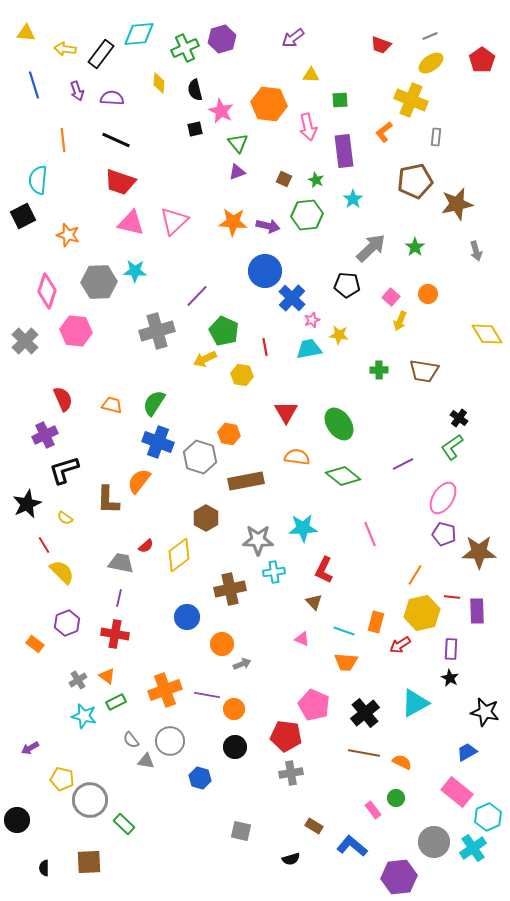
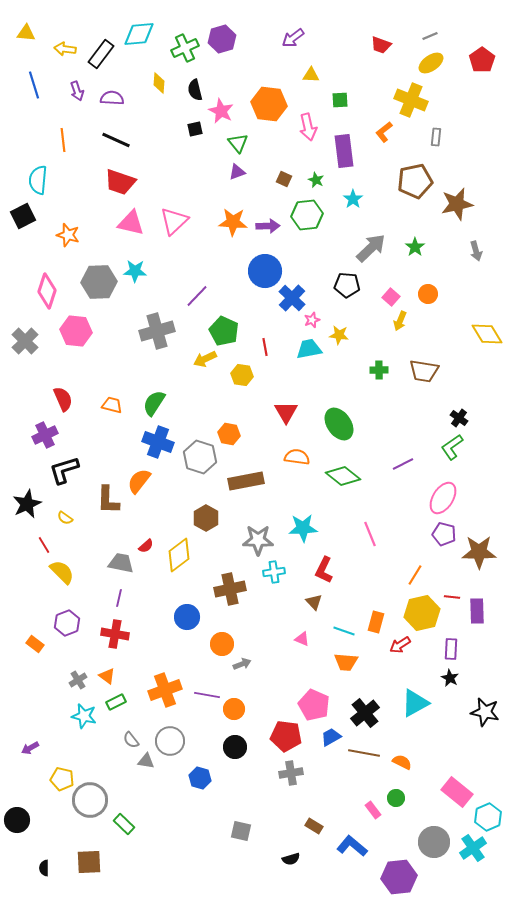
purple arrow at (268, 226): rotated 15 degrees counterclockwise
blue trapezoid at (467, 752): moved 136 px left, 15 px up
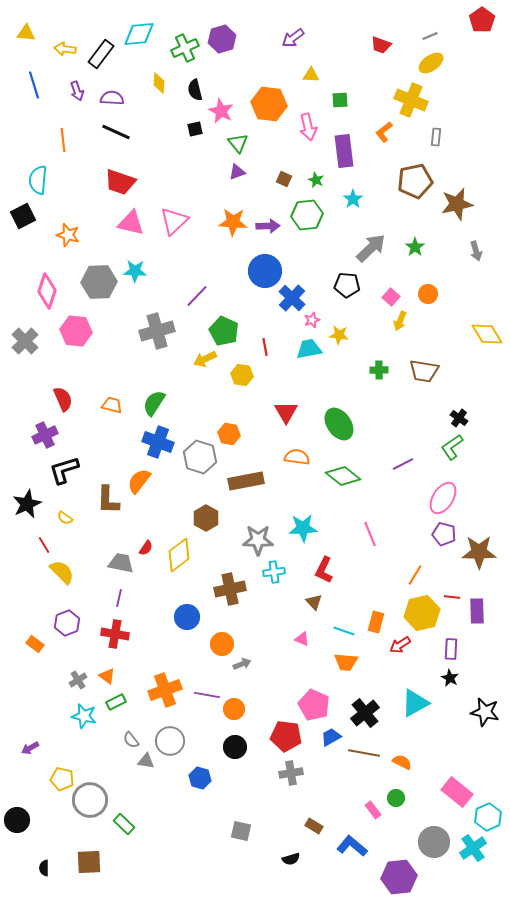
red pentagon at (482, 60): moved 40 px up
black line at (116, 140): moved 8 px up
red semicircle at (146, 546): moved 2 px down; rotated 14 degrees counterclockwise
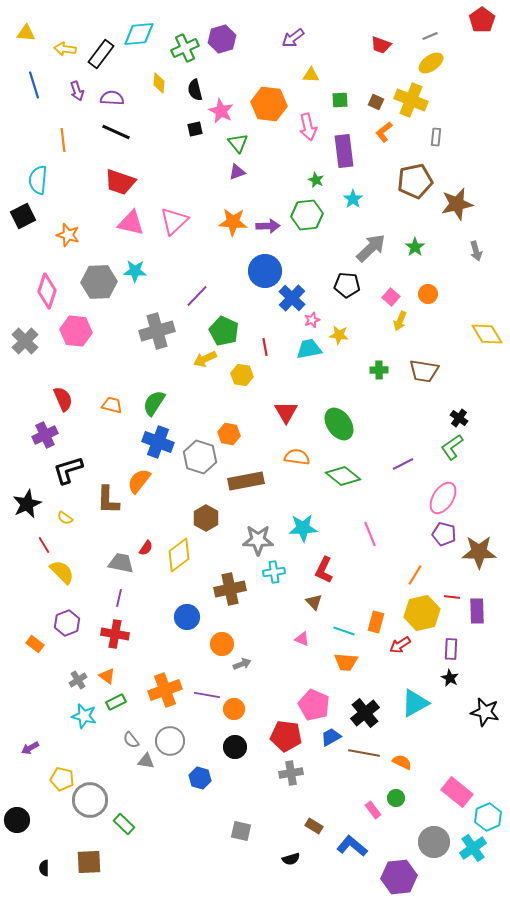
brown square at (284, 179): moved 92 px right, 77 px up
black L-shape at (64, 470): moved 4 px right
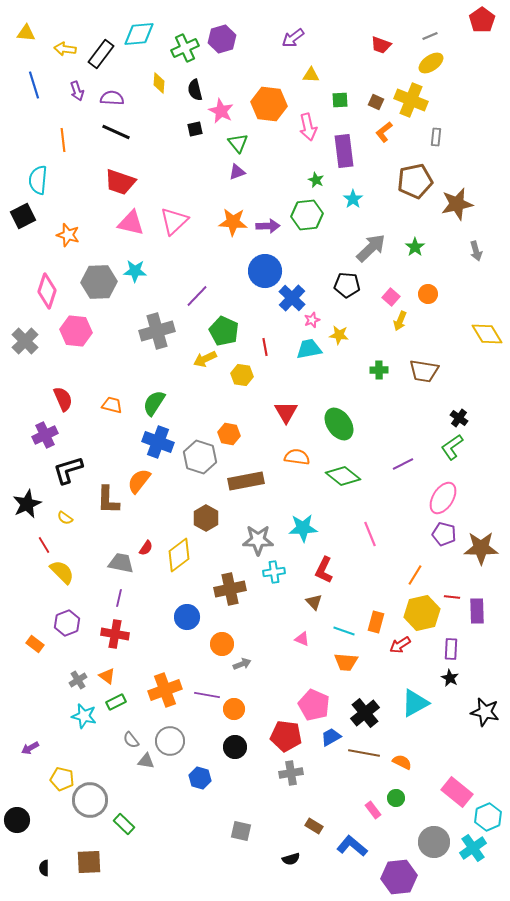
brown star at (479, 552): moved 2 px right, 4 px up
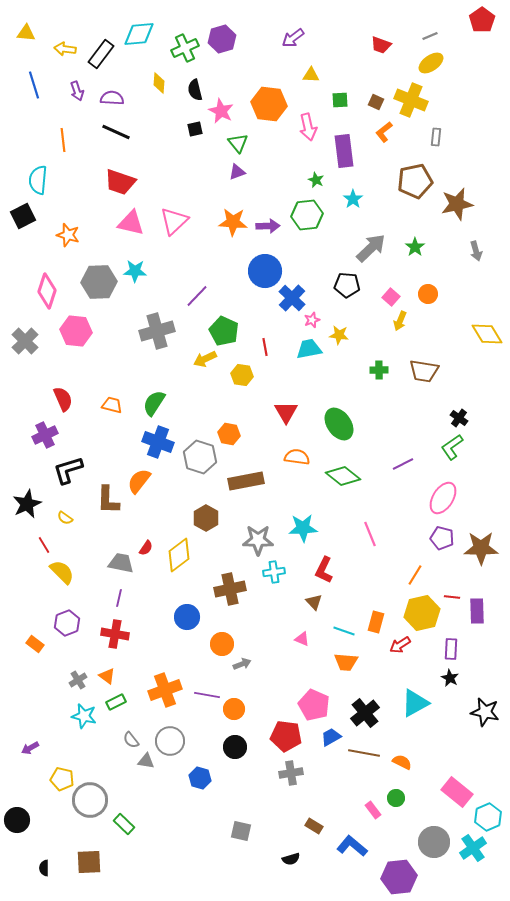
purple pentagon at (444, 534): moved 2 px left, 4 px down
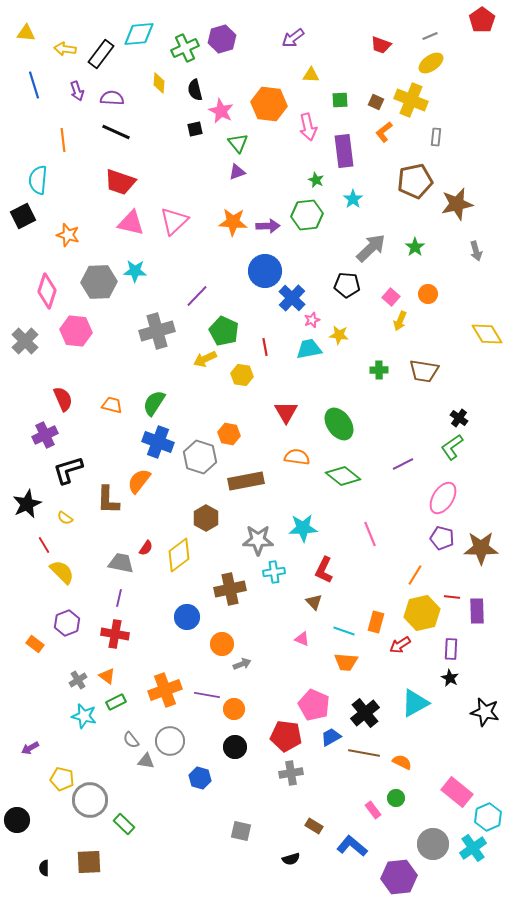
gray circle at (434, 842): moved 1 px left, 2 px down
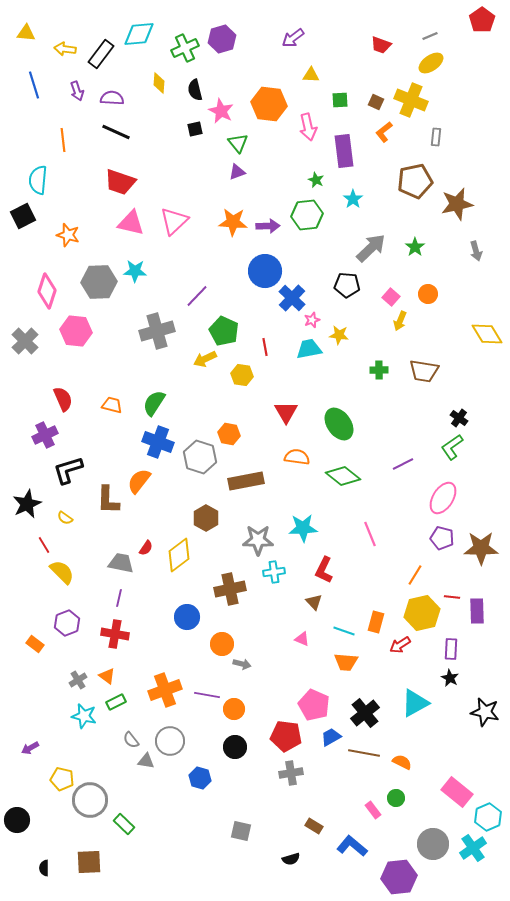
gray arrow at (242, 664): rotated 36 degrees clockwise
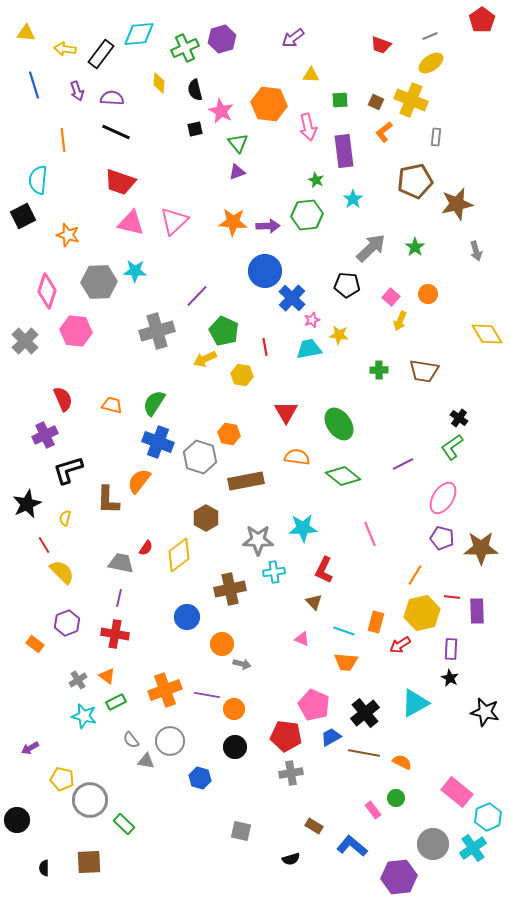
yellow semicircle at (65, 518): rotated 70 degrees clockwise
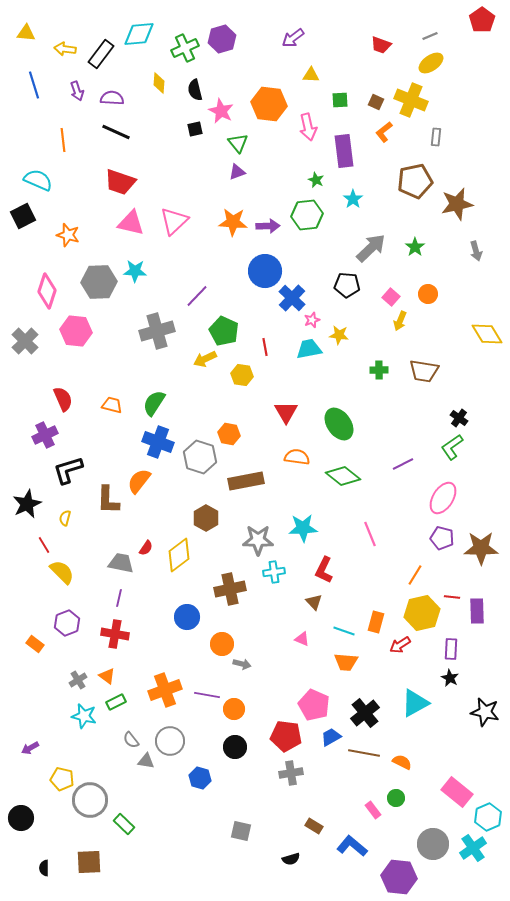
cyan semicircle at (38, 180): rotated 108 degrees clockwise
black circle at (17, 820): moved 4 px right, 2 px up
purple hexagon at (399, 877): rotated 12 degrees clockwise
